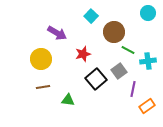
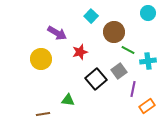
red star: moved 3 px left, 2 px up
brown line: moved 27 px down
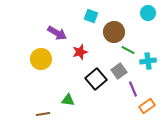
cyan square: rotated 24 degrees counterclockwise
purple line: rotated 35 degrees counterclockwise
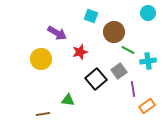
purple line: rotated 14 degrees clockwise
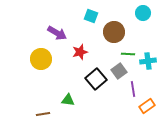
cyan circle: moved 5 px left
green line: moved 4 px down; rotated 24 degrees counterclockwise
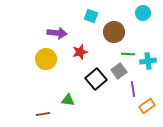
purple arrow: rotated 24 degrees counterclockwise
yellow circle: moved 5 px right
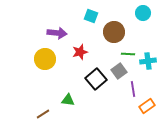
yellow circle: moved 1 px left
brown line: rotated 24 degrees counterclockwise
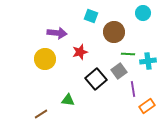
brown line: moved 2 px left
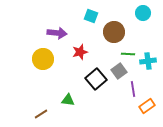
yellow circle: moved 2 px left
